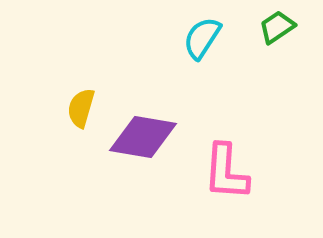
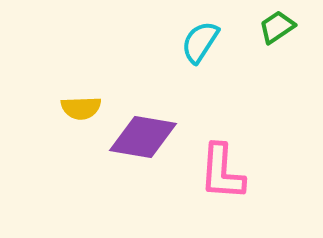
cyan semicircle: moved 2 px left, 4 px down
yellow semicircle: rotated 108 degrees counterclockwise
pink L-shape: moved 4 px left
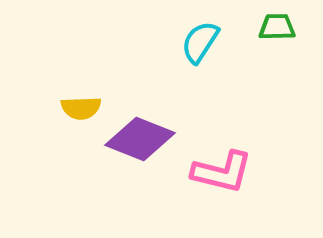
green trapezoid: rotated 33 degrees clockwise
purple diamond: moved 3 px left, 2 px down; rotated 12 degrees clockwise
pink L-shape: rotated 80 degrees counterclockwise
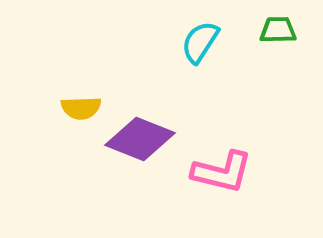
green trapezoid: moved 1 px right, 3 px down
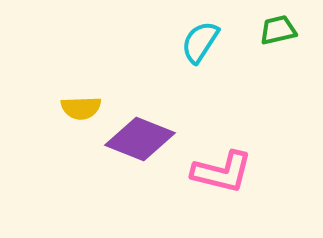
green trapezoid: rotated 12 degrees counterclockwise
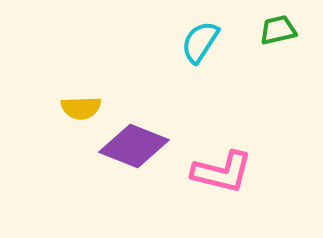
purple diamond: moved 6 px left, 7 px down
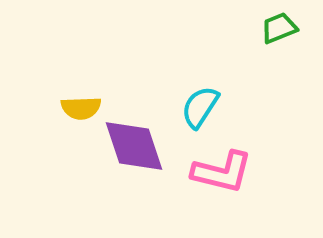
green trapezoid: moved 1 px right, 2 px up; rotated 9 degrees counterclockwise
cyan semicircle: moved 65 px down
purple diamond: rotated 50 degrees clockwise
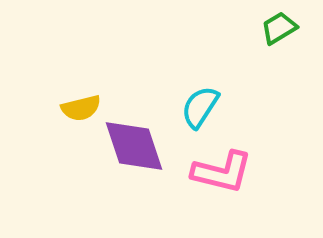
green trapezoid: rotated 9 degrees counterclockwise
yellow semicircle: rotated 12 degrees counterclockwise
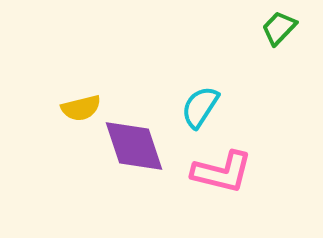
green trapezoid: rotated 15 degrees counterclockwise
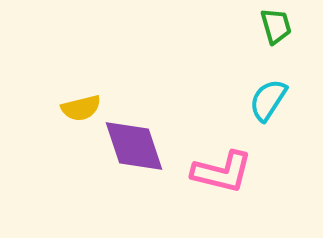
green trapezoid: moved 3 px left, 2 px up; rotated 120 degrees clockwise
cyan semicircle: moved 68 px right, 7 px up
